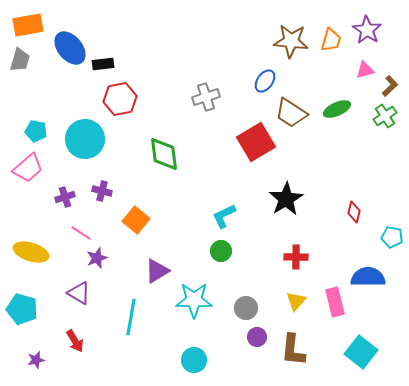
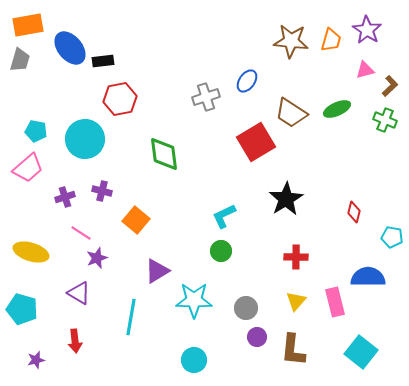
black rectangle at (103, 64): moved 3 px up
blue ellipse at (265, 81): moved 18 px left
green cross at (385, 116): moved 4 px down; rotated 35 degrees counterclockwise
red arrow at (75, 341): rotated 25 degrees clockwise
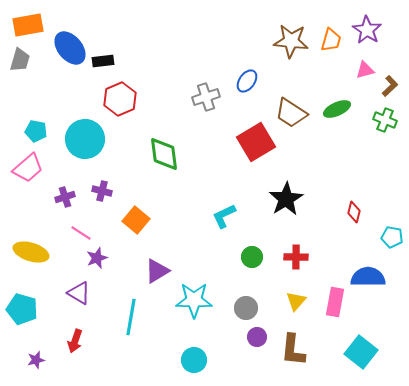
red hexagon at (120, 99): rotated 12 degrees counterclockwise
green circle at (221, 251): moved 31 px right, 6 px down
pink rectangle at (335, 302): rotated 24 degrees clockwise
red arrow at (75, 341): rotated 25 degrees clockwise
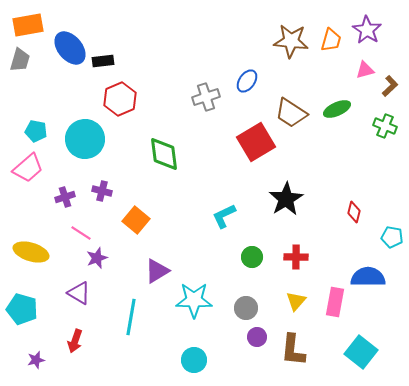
green cross at (385, 120): moved 6 px down
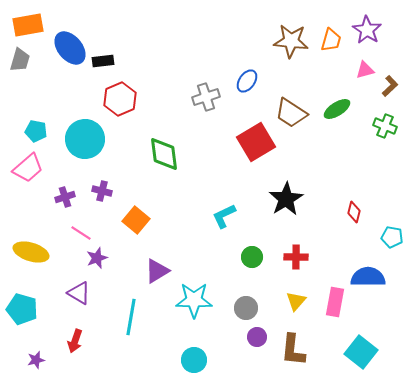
green ellipse at (337, 109): rotated 8 degrees counterclockwise
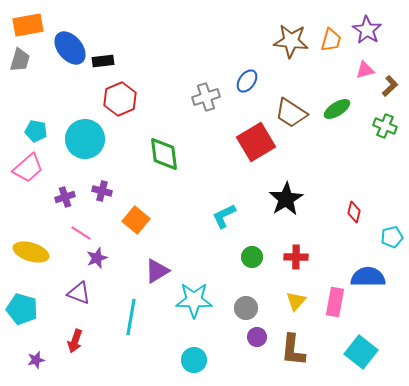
cyan pentagon at (392, 237): rotated 25 degrees counterclockwise
purple triangle at (79, 293): rotated 10 degrees counterclockwise
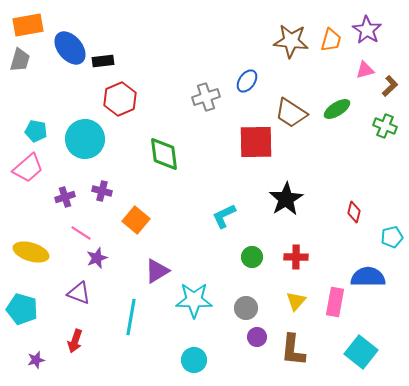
red square at (256, 142): rotated 30 degrees clockwise
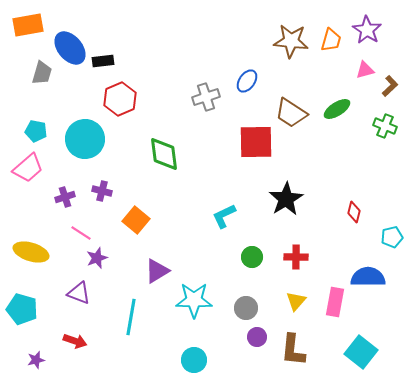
gray trapezoid at (20, 60): moved 22 px right, 13 px down
red arrow at (75, 341): rotated 90 degrees counterclockwise
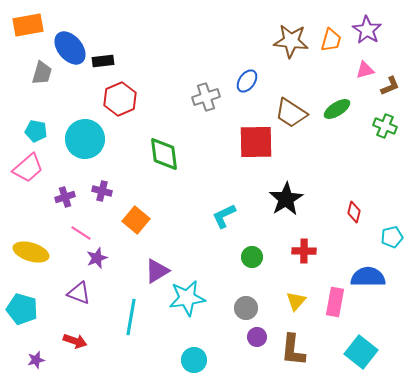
brown L-shape at (390, 86): rotated 20 degrees clockwise
red cross at (296, 257): moved 8 px right, 6 px up
cyan star at (194, 300): moved 7 px left, 2 px up; rotated 9 degrees counterclockwise
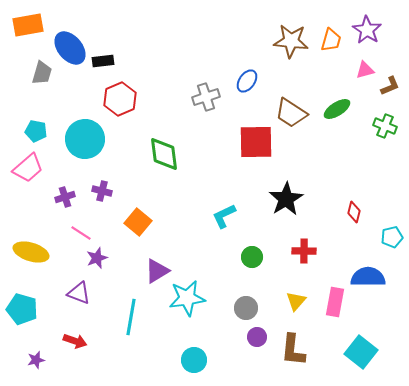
orange square at (136, 220): moved 2 px right, 2 px down
